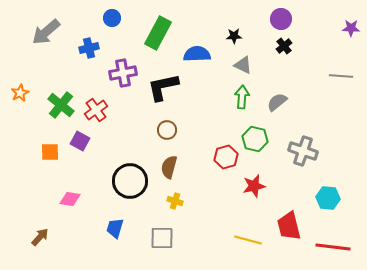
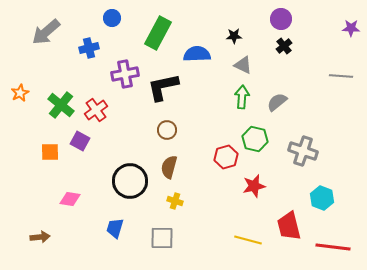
purple cross: moved 2 px right, 1 px down
cyan hexagon: moved 6 px left; rotated 15 degrees clockwise
brown arrow: rotated 42 degrees clockwise
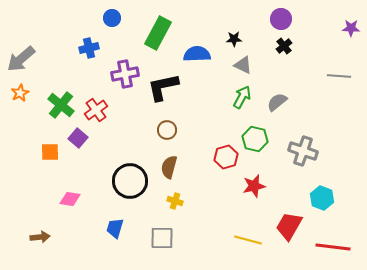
gray arrow: moved 25 px left, 27 px down
black star: moved 3 px down
gray line: moved 2 px left
green arrow: rotated 25 degrees clockwise
purple square: moved 2 px left, 3 px up; rotated 12 degrees clockwise
red trapezoid: rotated 44 degrees clockwise
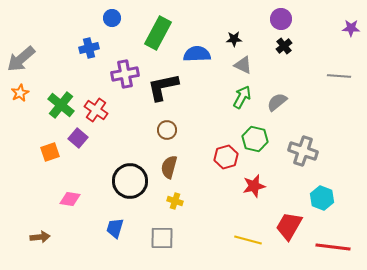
red cross: rotated 20 degrees counterclockwise
orange square: rotated 18 degrees counterclockwise
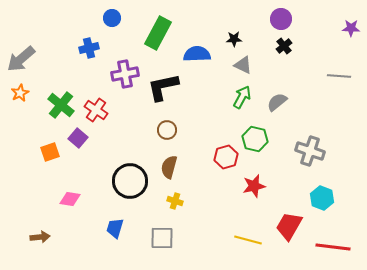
gray cross: moved 7 px right
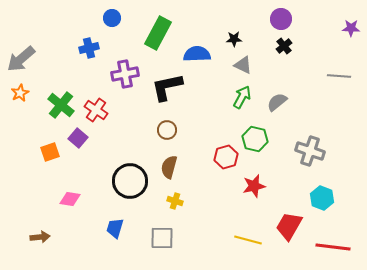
black L-shape: moved 4 px right
